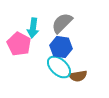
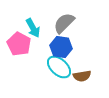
gray semicircle: moved 2 px right
cyan arrow: rotated 36 degrees counterclockwise
brown semicircle: moved 4 px right
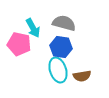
gray semicircle: rotated 60 degrees clockwise
pink pentagon: rotated 15 degrees counterclockwise
cyan ellipse: moved 1 px left, 3 px down; rotated 30 degrees clockwise
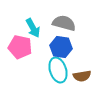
pink pentagon: moved 1 px right, 3 px down
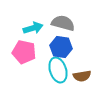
gray semicircle: moved 1 px left
cyan arrow: rotated 78 degrees counterclockwise
pink pentagon: moved 4 px right, 5 px down
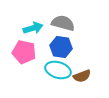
cyan ellipse: rotated 55 degrees counterclockwise
brown semicircle: rotated 12 degrees counterclockwise
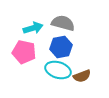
blue hexagon: rotated 20 degrees counterclockwise
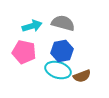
cyan arrow: moved 1 px left, 2 px up
blue hexagon: moved 1 px right, 4 px down
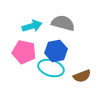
blue hexagon: moved 6 px left
cyan ellipse: moved 7 px left, 2 px up
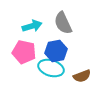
gray semicircle: rotated 130 degrees counterclockwise
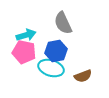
cyan arrow: moved 6 px left, 9 px down
brown semicircle: moved 1 px right
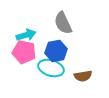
brown semicircle: rotated 12 degrees clockwise
